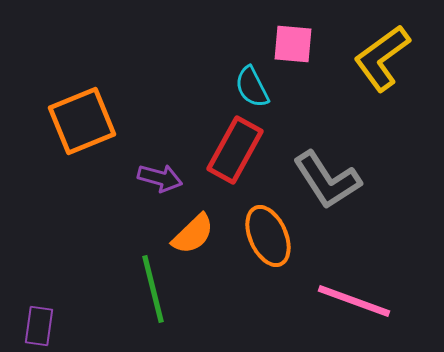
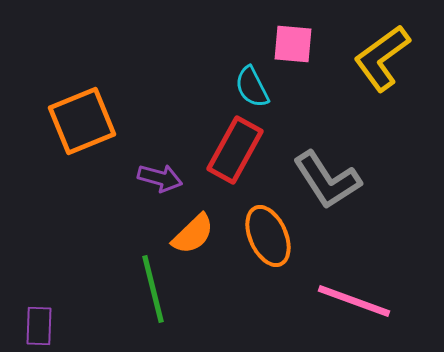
purple rectangle: rotated 6 degrees counterclockwise
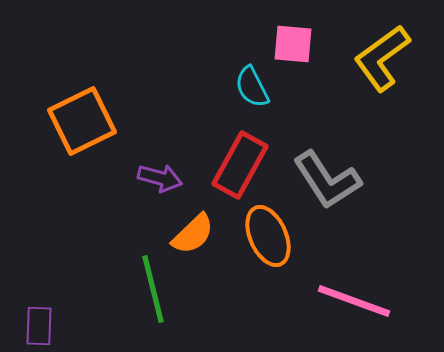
orange square: rotated 4 degrees counterclockwise
red rectangle: moved 5 px right, 15 px down
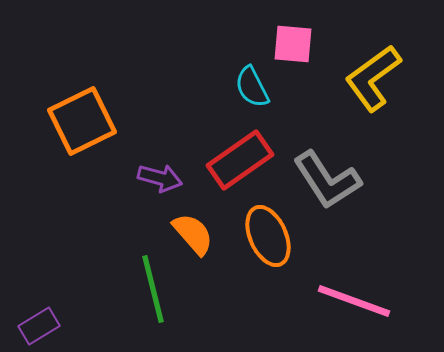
yellow L-shape: moved 9 px left, 20 px down
red rectangle: moved 5 px up; rotated 26 degrees clockwise
orange semicircle: rotated 87 degrees counterclockwise
purple rectangle: rotated 57 degrees clockwise
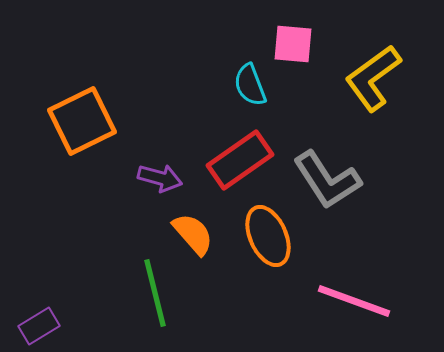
cyan semicircle: moved 2 px left, 2 px up; rotated 6 degrees clockwise
green line: moved 2 px right, 4 px down
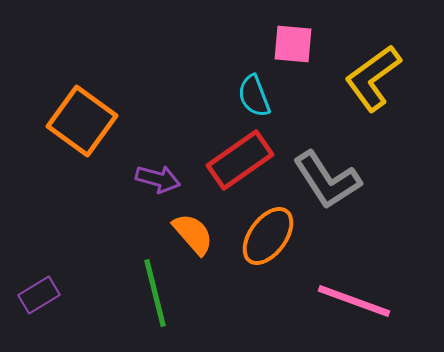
cyan semicircle: moved 4 px right, 11 px down
orange square: rotated 28 degrees counterclockwise
purple arrow: moved 2 px left, 1 px down
orange ellipse: rotated 60 degrees clockwise
purple rectangle: moved 31 px up
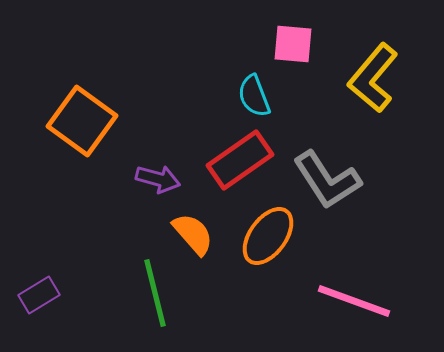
yellow L-shape: rotated 14 degrees counterclockwise
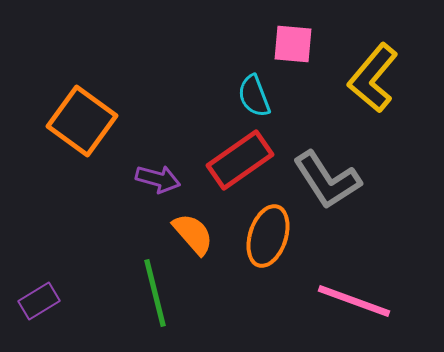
orange ellipse: rotated 18 degrees counterclockwise
purple rectangle: moved 6 px down
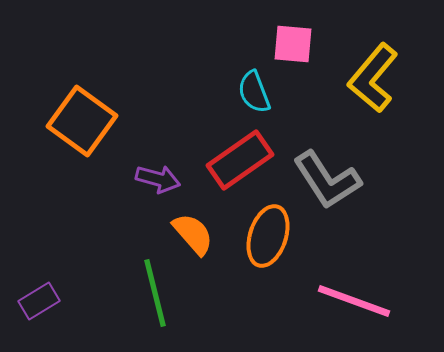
cyan semicircle: moved 4 px up
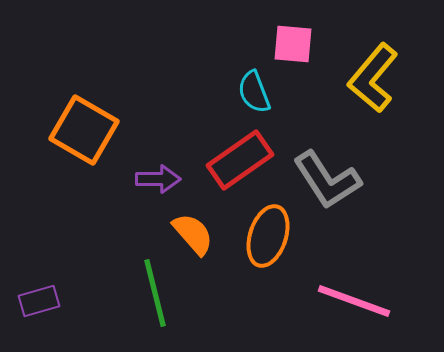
orange square: moved 2 px right, 9 px down; rotated 6 degrees counterclockwise
purple arrow: rotated 15 degrees counterclockwise
purple rectangle: rotated 15 degrees clockwise
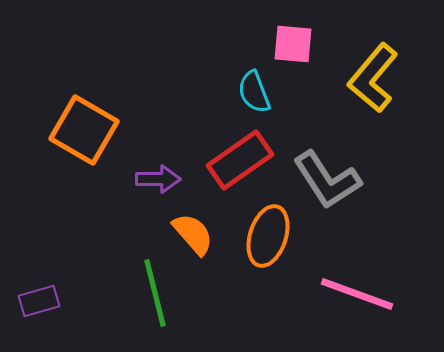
pink line: moved 3 px right, 7 px up
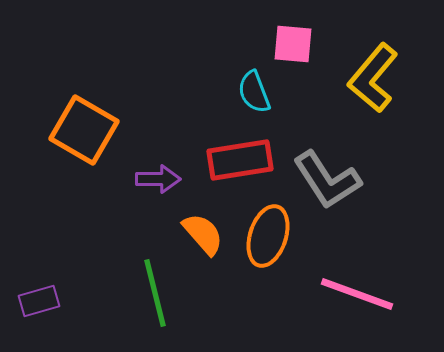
red rectangle: rotated 26 degrees clockwise
orange semicircle: moved 10 px right
